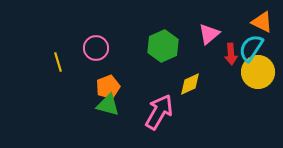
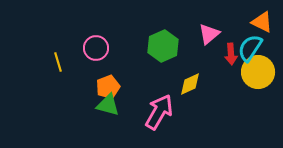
cyan semicircle: moved 1 px left
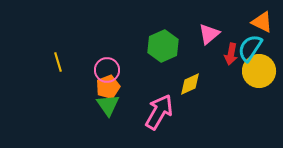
pink circle: moved 11 px right, 22 px down
red arrow: rotated 15 degrees clockwise
yellow circle: moved 1 px right, 1 px up
green triangle: rotated 40 degrees clockwise
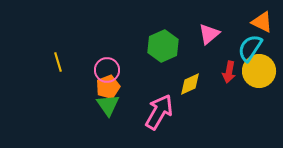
red arrow: moved 2 px left, 18 px down
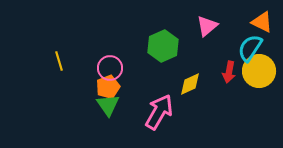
pink triangle: moved 2 px left, 8 px up
yellow line: moved 1 px right, 1 px up
pink circle: moved 3 px right, 2 px up
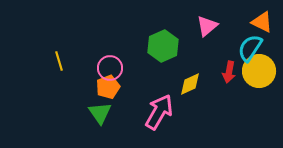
green triangle: moved 8 px left, 8 px down
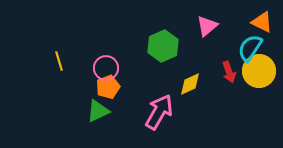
pink circle: moved 4 px left
red arrow: rotated 30 degrees counterclockwise
green triangle: moved 2 px left, 2 px up; rotated 40 degrees clockwise
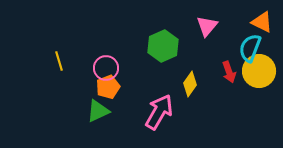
pink triangle: rotated 10 degrees counterclockwise
cyan semicircle: rotated 12 degrees counterclockwise
yellow diamond: rotated 30 degrees counterclockwise
